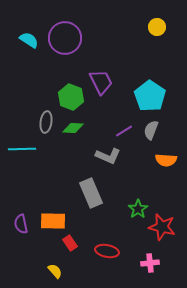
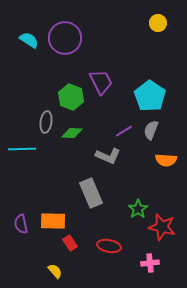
yellow circle: moved 1 px right, 4 px up
green diamond: moved 1 px left, 5 px down
red ellipse: moved 2 px right, 5 px up
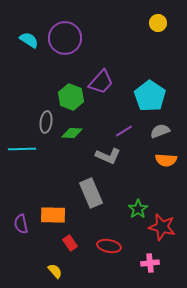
purple trapezoid: rotated 68 degrees clockwise
gray semicircle: moved 9 px right, 1 px down; rotated 48 degrees clockwise
orange rectangle: moved 6 px up
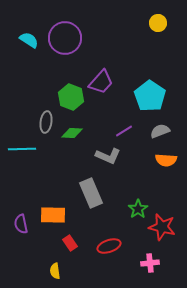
red ellipse: rotated 30 degrees counterclockwise
yellow semicircle: rotated 147 degrees counterclockwise
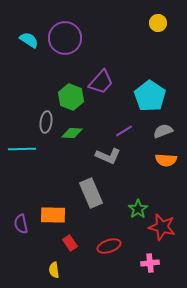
gray semicircle: moved 3 px right
yellow semicircle: moved 1 px left, 1 px up
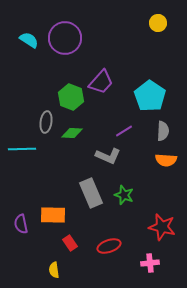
gray semicircle: rotated 114 degrees clockwise
green star: moved 14 px left, 14 px up; rotated 18 degrees counterclockwise
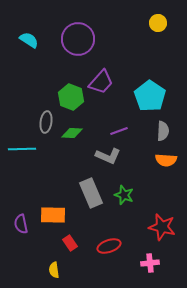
purple circle: moved 13 px right, 1 px down
purple line: moved 5 px left; rotated 12 degrees clockwise
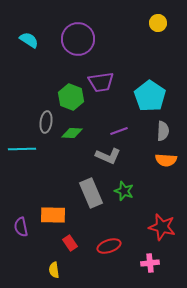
purple trapezoid: rotated 40 degrees clockwise
green star: moved 4 px up
purple semicircle: moved 3 px down
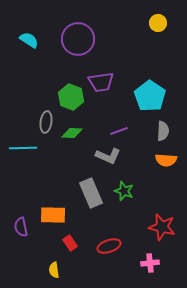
cyan line: moved 1 px right, 1 px up
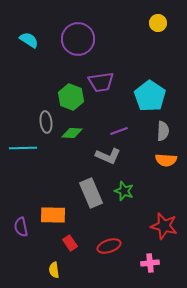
gray ellipse: rotated 15 degrees counterclockwise
red star: moved 2 px right, 1 px up
